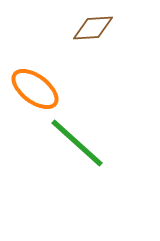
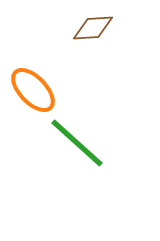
orange ellipse: moved 2 px left, 1 px down; rotated 9 degrees clockwise
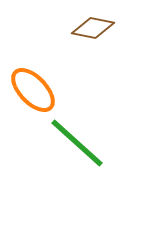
brown diamond: rotated 15 degrees clockwise
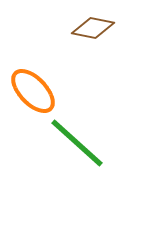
orange ellipse: moved 1 px down
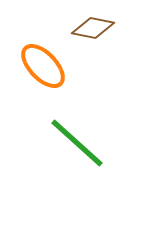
orange ellipse: moved 10 px right, 25 px up
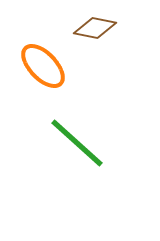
brown diamond: moved 2 px right
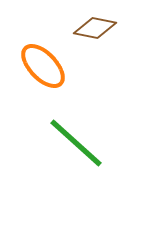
green line: moved 1 px left
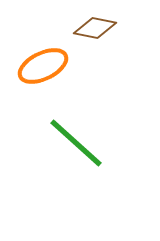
orange ellipse: rotated 72 degrees counterclockwise
